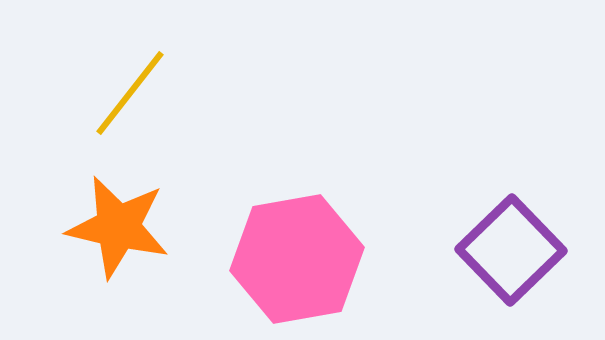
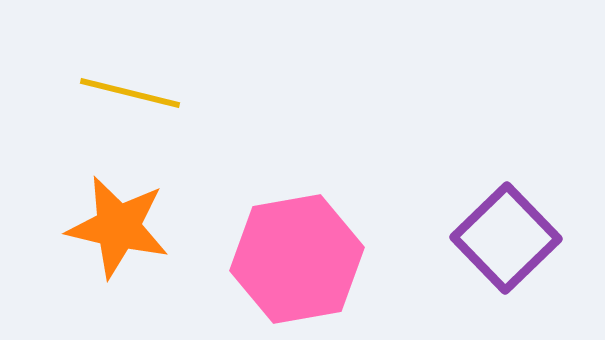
yellow line: rotated 66 degrees clockwise
purple square: moved 5 px left, 12 px up
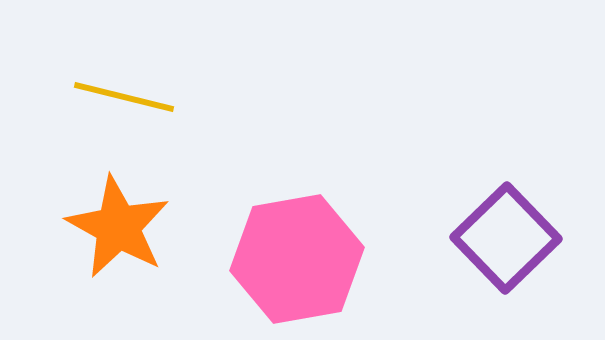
yellow line: moved 6 px left, 4 px down
orange star: rotated 16 degrees clockwise
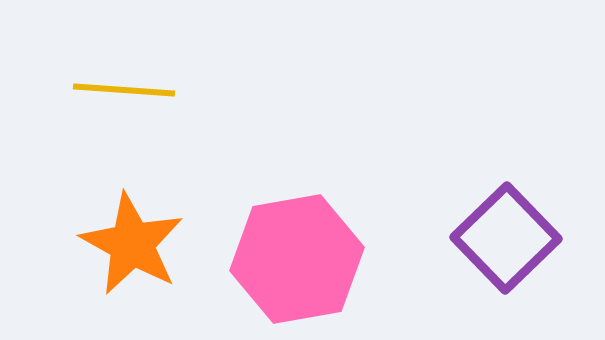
yellow line: moved 7 px up; rotated 10 degrees counterclockwise
orange star: moved 14 px right, 17 px down
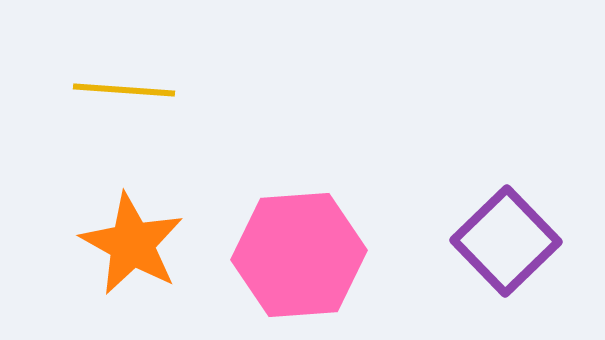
purple square: moved 3 px down
pink hexagon: moved 2 px right, 4 px up; rotated 6 degrees clockwise
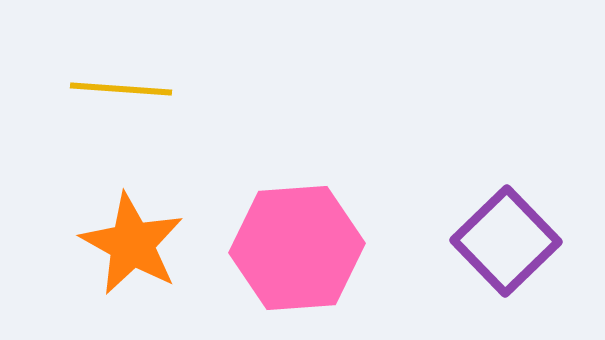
yellow line: moved 3 px left, 1 px up
pink hexagon: moved 2 px left, 7 px up
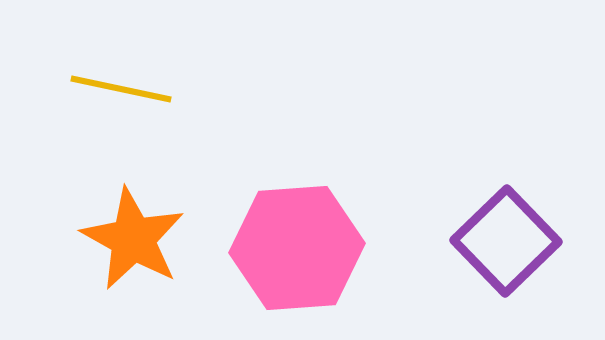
yellow line: rotated 8 degrees clockwise
orange star: moved 1 px right, 5 px up
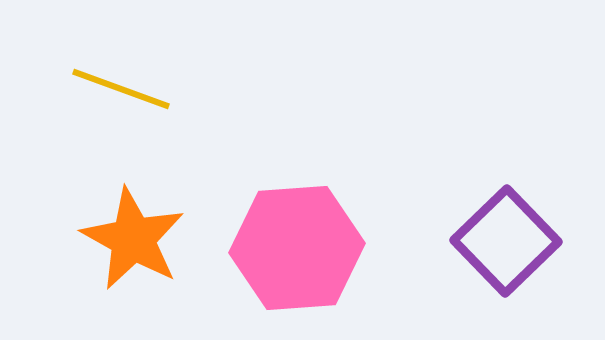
yellow line: rotated 8 degrees clockwise
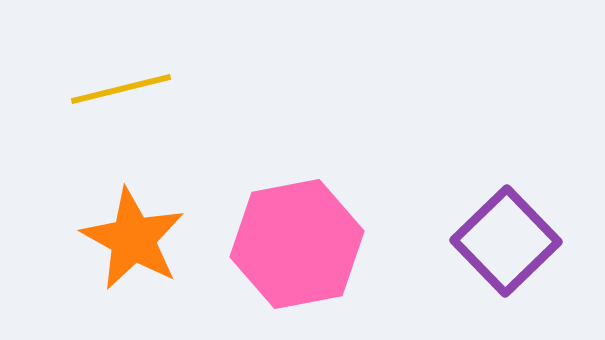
yellow line: rotated 34 degrees counterclockwise
pink hexagon: moved 4 px up; rotated 7 degrees counterclockwise
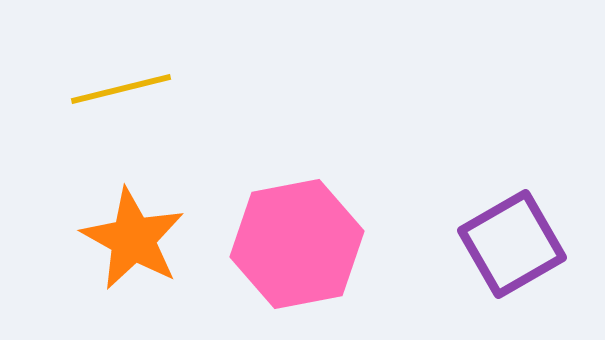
purple square: moved 6 px right, 3 px down; rotated 14 degrees clockwise
